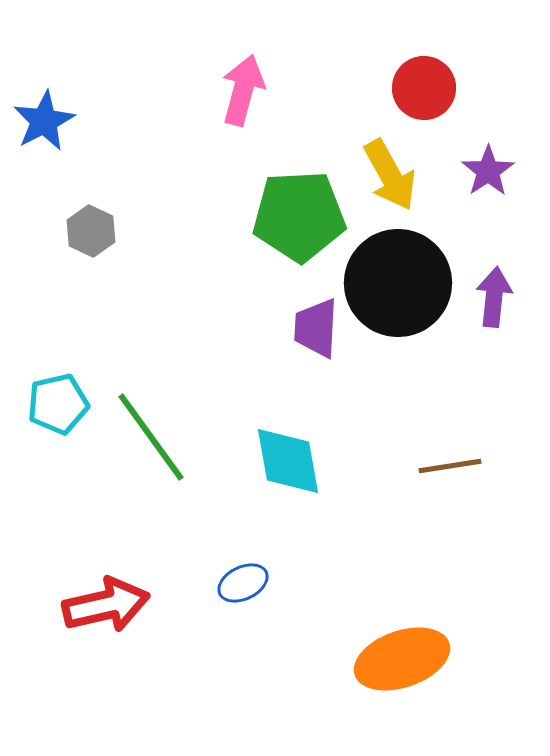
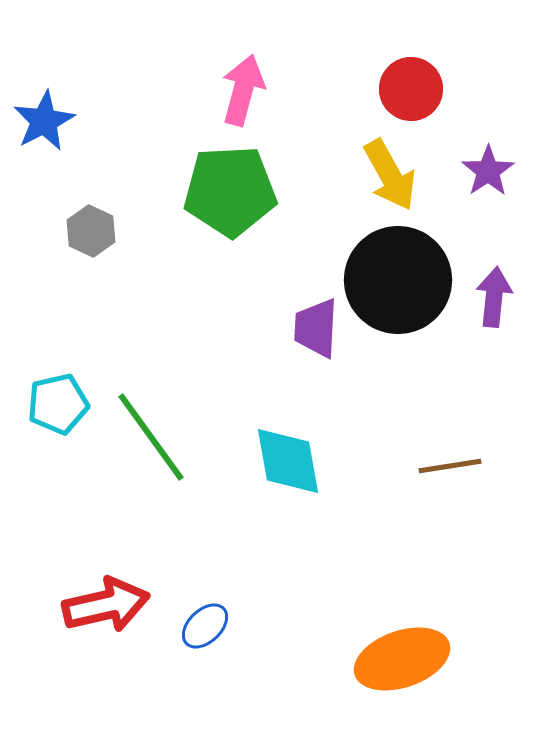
red circle: moved 13 px left, 1 px down
green pentagon: moved 69 px left, 25 px up
black circle: moved 3 px up
blue ellipse: moved 38 px left, 43 px down; rotated 18 degrees counterclockwise
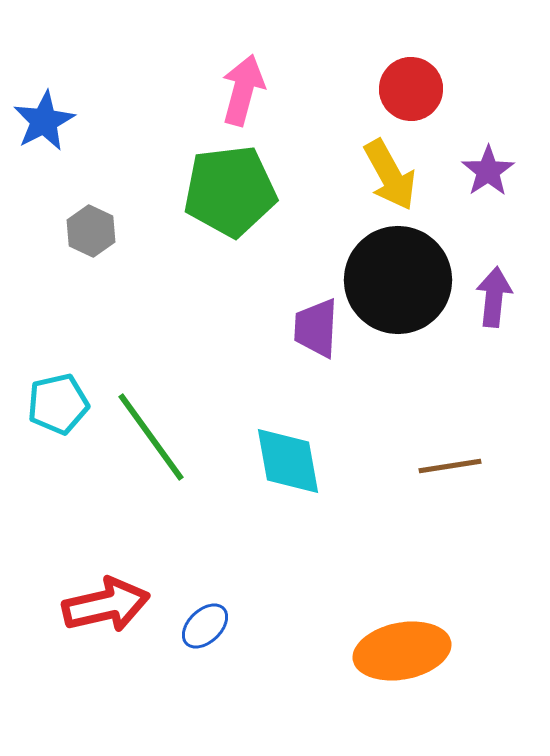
green pentagon: rotated 4 degrees counterclockwise
orange ellipse: moved 8 px up; rotated 8 degrees clockwise
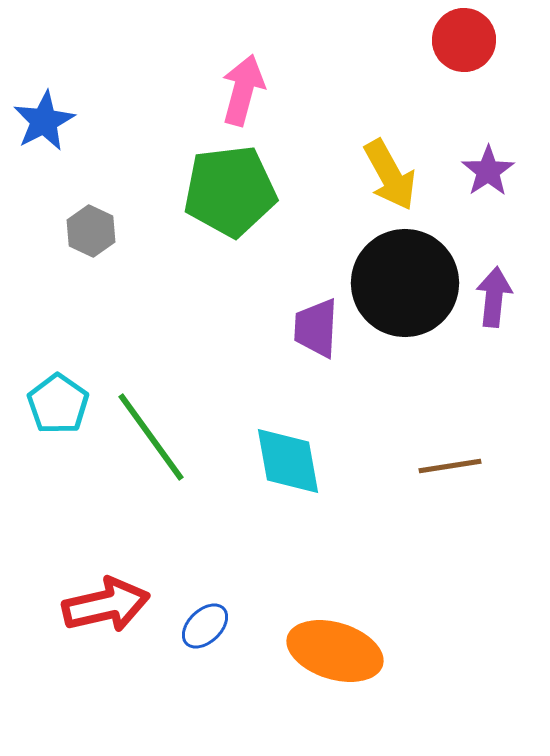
red circle: moved 53 px right, 49 px up
black circle: moved 7 px right, 3 px down
cyan pentagon: rotated 24 degrees counterclockwise
orange ellipse: moved 67 px left; rotated 28 degrees clockwise
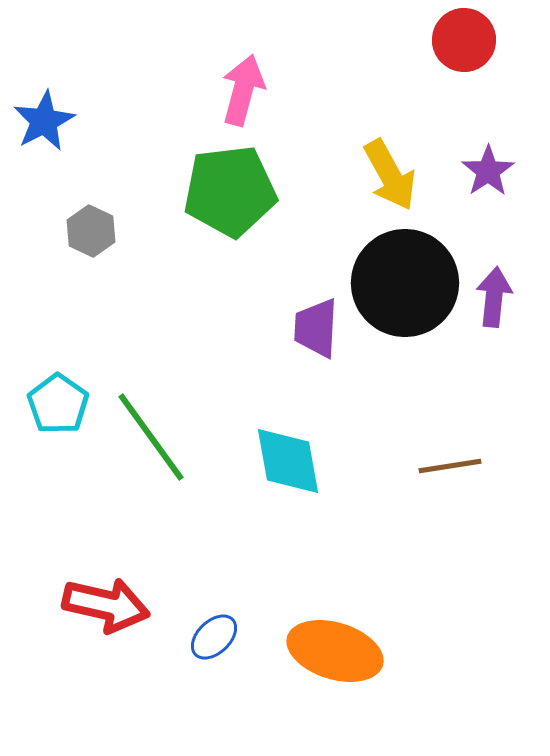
red arrow: rotated 26 degrees clockwise
blue ellipse: moved 9 px right, 11 px down
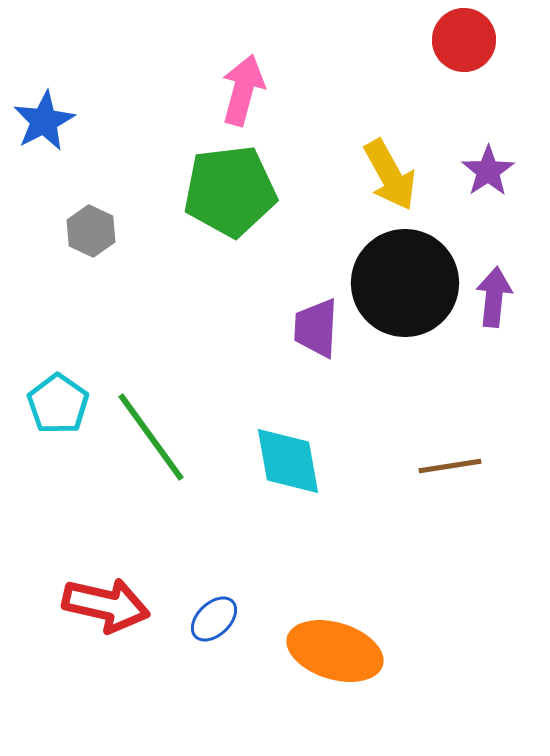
blue ellipse: moved 18 px up
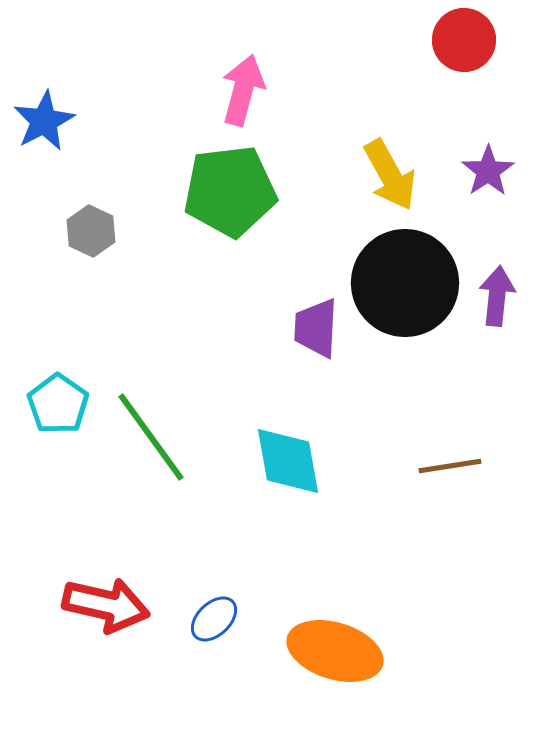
purple arrow: moved 3 px right, 1 px up
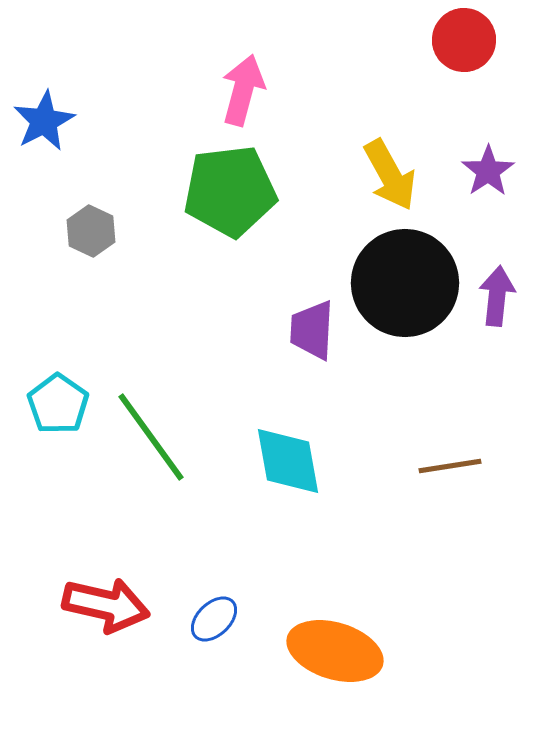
purple trapezoid: moved 4 px left, 2 px down
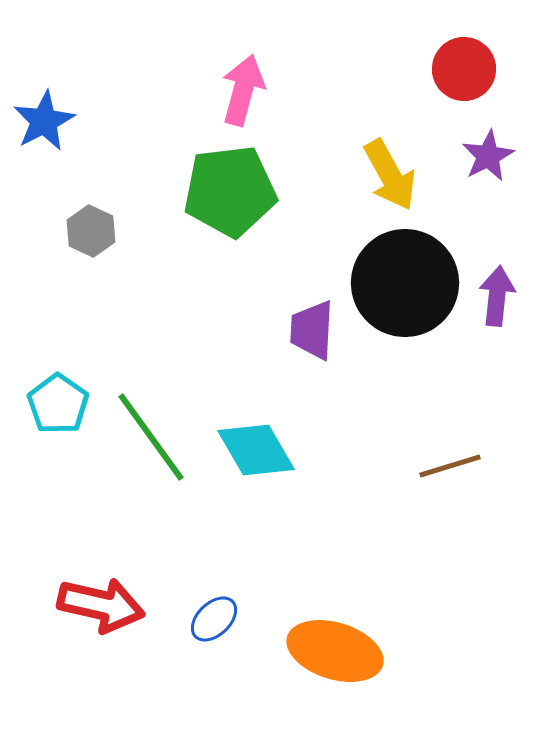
red circle: moved 29 px down
purple star: moved 15 px up; rotated 6 degrees clockwise
cyan diamond: moved 32 px left, 11 px up; rotated 20 degrees counterclockwise
brown line: rotated 8 degrees counterclockwise
red arrow: moved 5 px left
